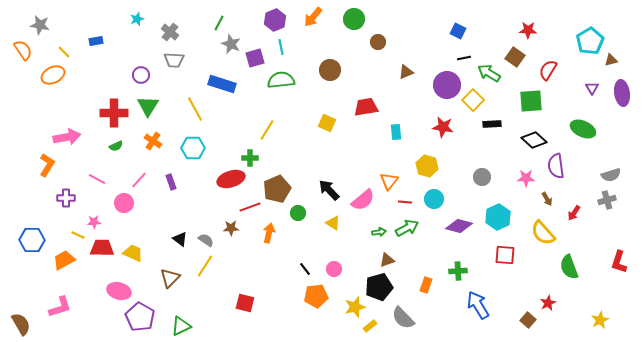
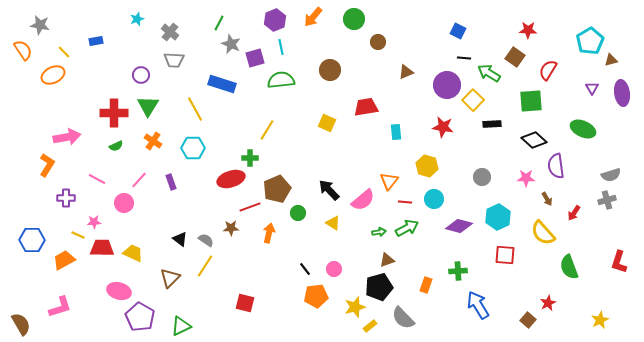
black line at (464, 58): rotated 16 degrees clockwise
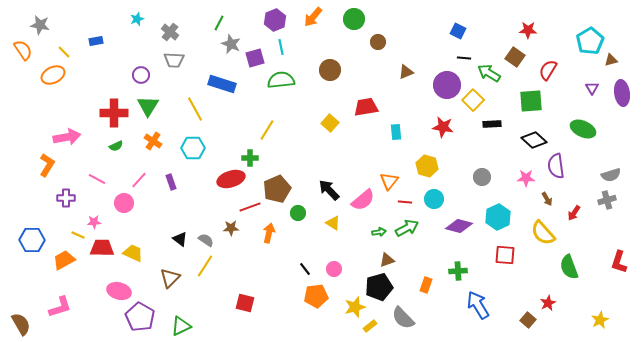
yellow square at (327, 123): moved 3 px right; rotated 18 degrees clockwise
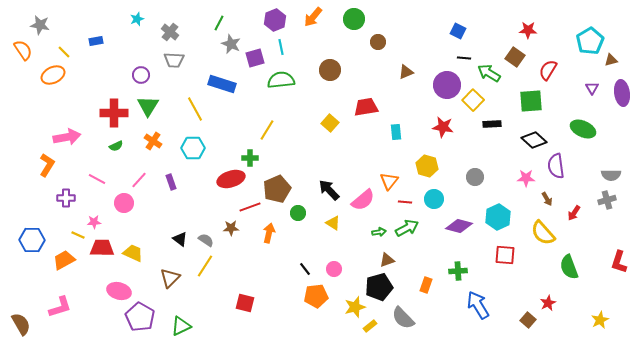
gray semicircle at (611, 175): rotated 18 degrees clockwise
gray circle at (482, 177): moved 7 px left
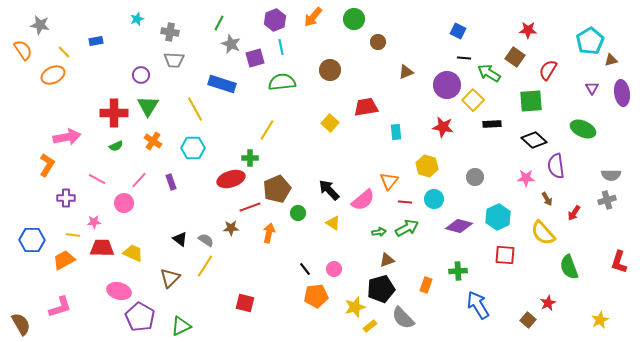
gray cross at (170, 32): rotated 30 degrees counterclockwise
green semicircle at (281, 80): moved 1 px right, 2 px down
yellow line at (78, 235): moved 5 px left; rotated 16 degrees counterclockwise
black pentagon at (379, 287): moved 2 px right, 2 px down
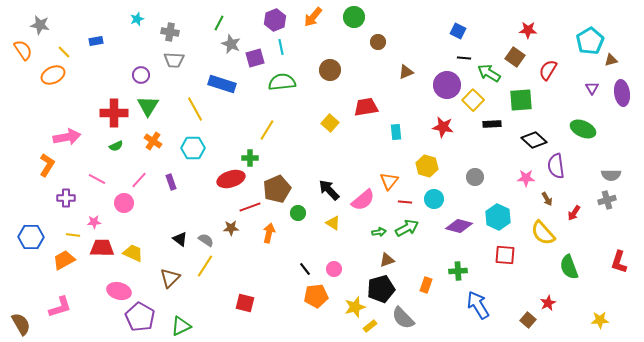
green circle at (354, 19): moved 2 px up
green square at (531, 101): moved 10 px left, 1 px up
cyan hexagon at (498, 217): rotated 10 degrees counterclockwise
blue hexagon at (32, 240): moved 1 px left, 3 px up
yellow star at (600, 320): rotated 24 degrees clockwise
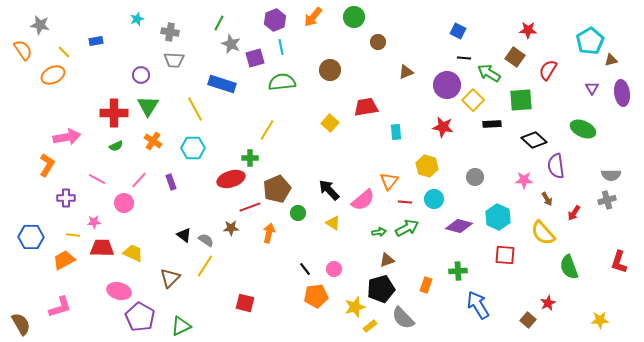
pink star at (526, 178): moved 2 px left, 2 px down
black triangle at (180, 239): moved 4 px right, 4 px up
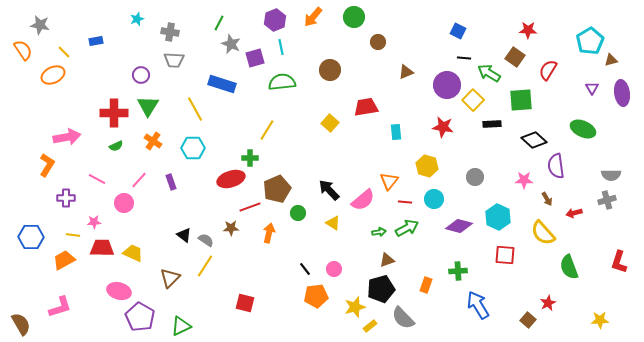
red arrow at (574, 213): rotated 42 degrees clockwise
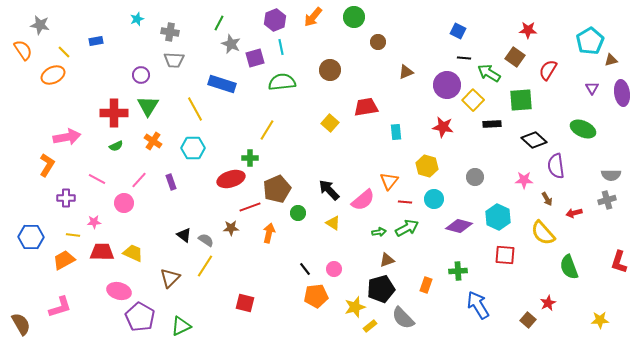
red trapezoid at (102, 248): moved 4 px down
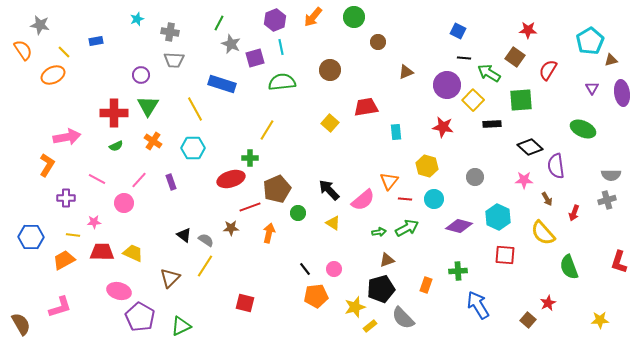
black diamond at (534, 140): moved 4 px left, 7 px down
red line at (405, 202): moved 3 px up
red arrow at (574, 213): rotated 56 degrees counterclockwise
